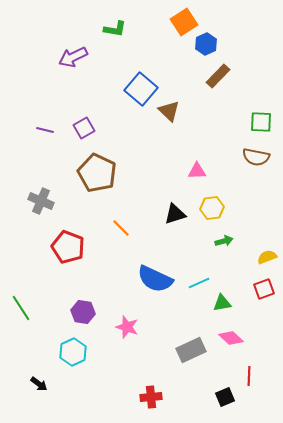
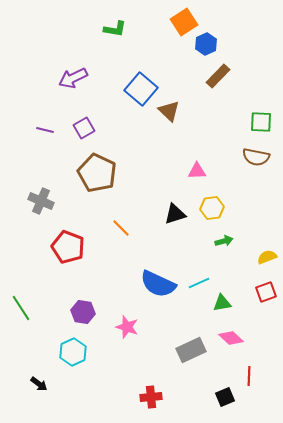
purple arrow: moved 21 px down
blue semicircle: moved 3 px right, 5 px down
red square: moved 2 px right, 3 px down
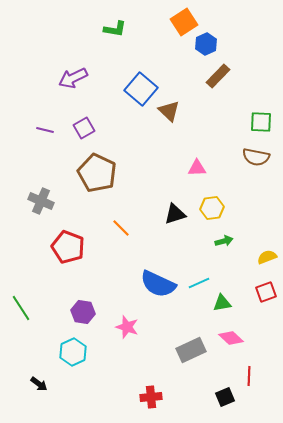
pink triangle: moved 3 px up
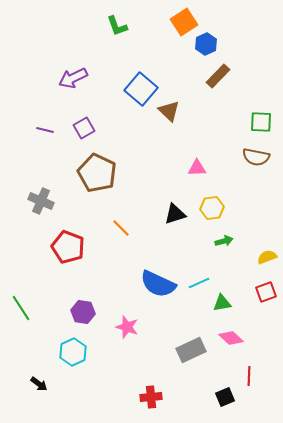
green L-shape: moved 2 px right, 3 px up; rotated 60 degrees clockwise
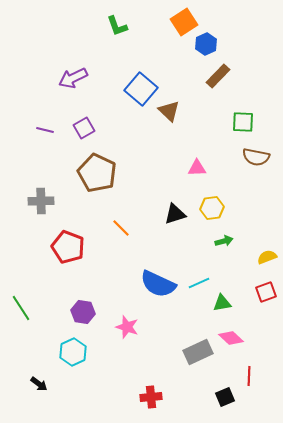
green square: moved 18 px left
gray cross: rotated 25 degrees counterclockwise
gray rectangle: moved 7 px right, 2 px down
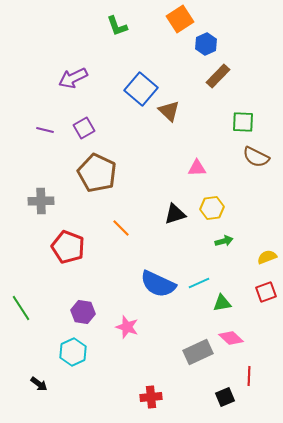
orange square: moved 4 px left, 3 px up
brown semicircle: rotated 16 degrees clockwise
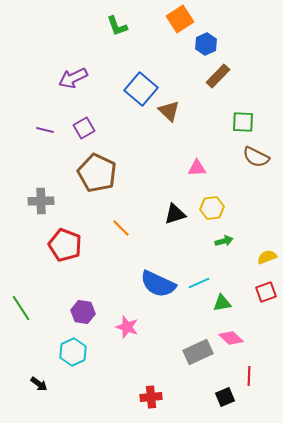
red pentagon: moved 3 px left, 2 px up
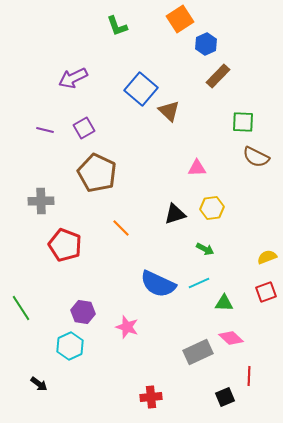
green arrow: moved 19 px left, 8 px down; rotated 42 degrees clockwise
green triangle: moved 2 px right; rotated 12 degrees clockwise
cyan hexagon: moved 3 px left, 6 px up
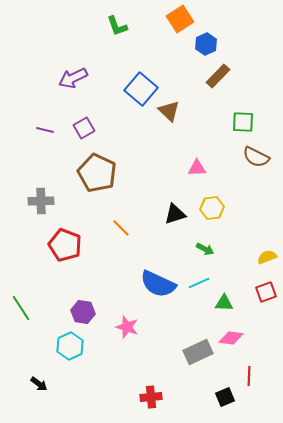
pink diamond: rotated 35 degrees counterclockwise
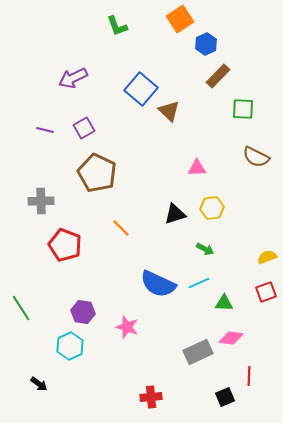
green square: moved 13 px up
